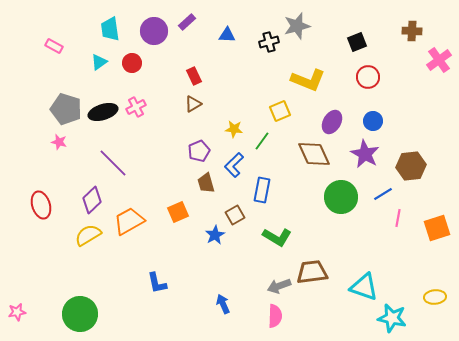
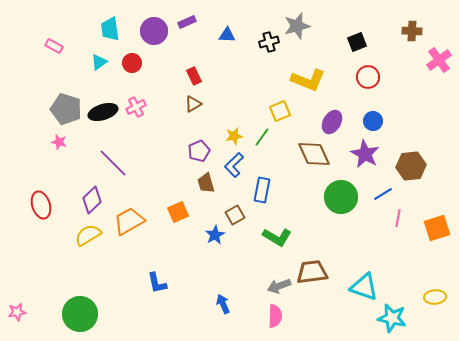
purple rectangle at (187, 22): rotated 18 degrees clockwise
yellow star at (234, 129): moved 7 px down; rotated 18 degrees counterclockwise
green line at (262, 141): moved 4 px up
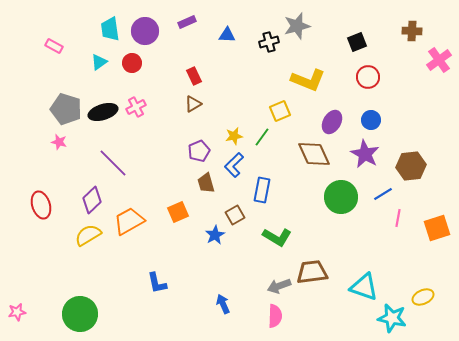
purple circle at (154, 31): moved 9 px left
blue circle at (373, 121): moved 2 px left, 1 px up
yellow ellipse at (435, 297): moved 12 px left; rotated 20 degrees counterclockwise
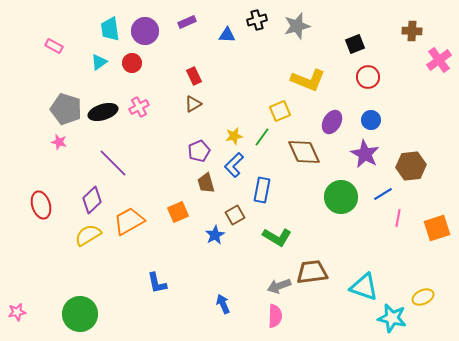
black cross at (269, 42): moved 12 px left, 22 px up
black square at (357, 42): moved 2 px left, 2 px down
pink cross at (136, 107): moved 3 px right
brown diamond at (314, 154): moved 10 px left, 2 px up
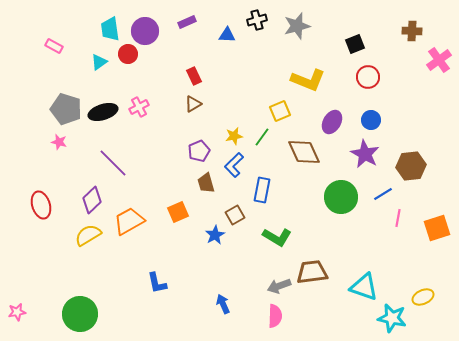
red circle at (132, 63): moved 4 px left, 9 px up
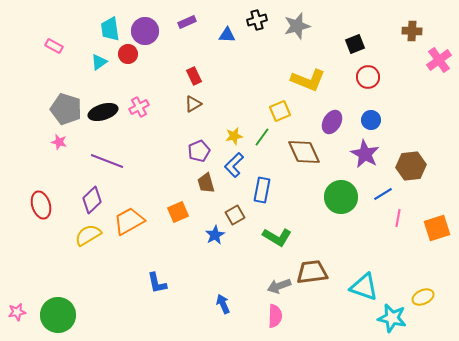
purple line at (113, 163): moved 6 px left, 2 px up; rotated 24 degrees counterclockwise
green circle at (80, 314): moved 22 px left, 1 px down
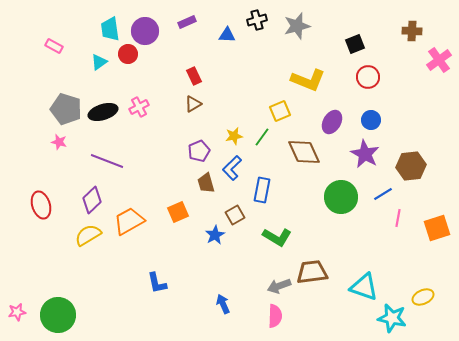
blue L-shape at (234, 165): moved 2 px left, 3 px down
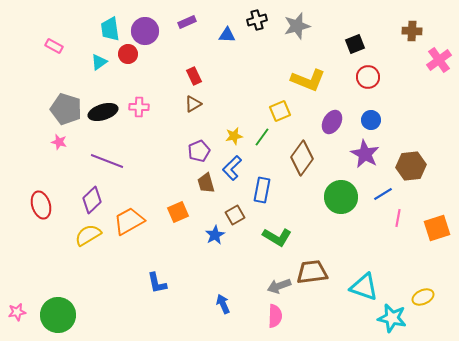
pink cross at (139, 107): rotated 30 degrees clockwise
brown diamond at (304, 152): moved 2 px left, 6 px down; rotated 60 degrees clockwise
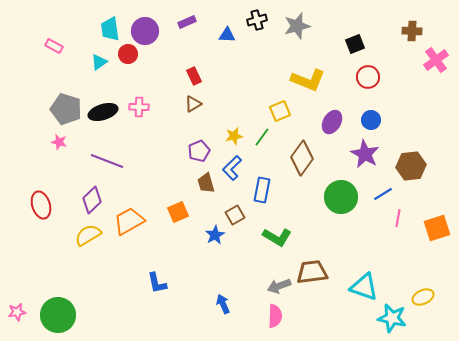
pink cross at (439, 60): moved 3 px left
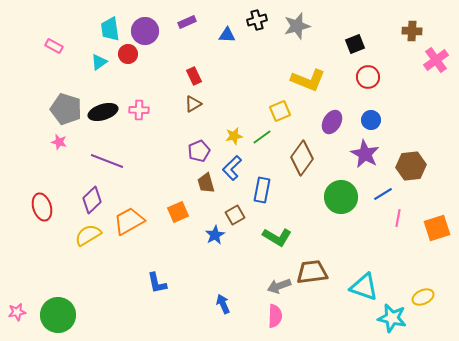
pink cross at (139, 107): moved 3 px down
green line at (262, 137): rotated 18 degrees clockwise
red ellipse at (41, 205): moved 1 px right, 2 px down
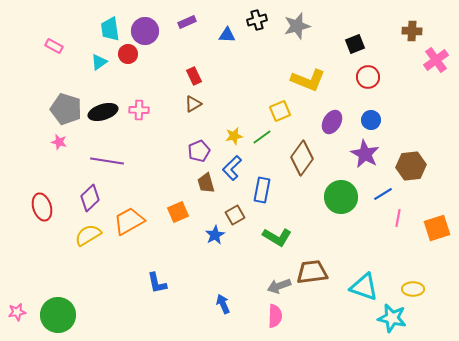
purple line at (107, 161): rotated 12 degrees counterclockwise
purple diamond at (92, 200): moved 2 px left, 2 px up
yellow ellipse at (423, 297): moved 10 px left, 8 px up; rotated 25 degrees clockwise
